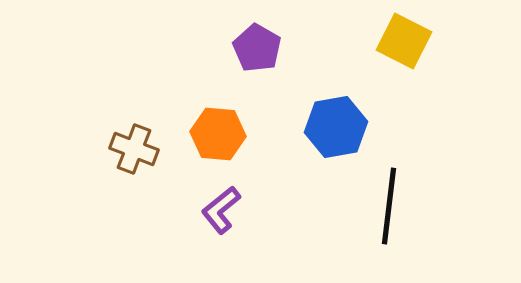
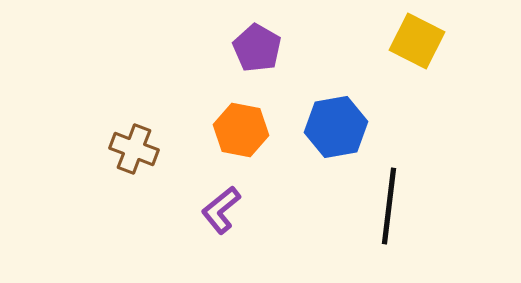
yellow square: moved 13 px right
orange hexagon: moved 23 px right, 4 px up; rotated 6 degrees clockwise
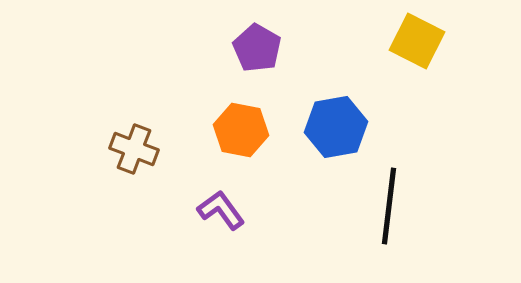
purple L-shape: rotated 93 degrees clockwise
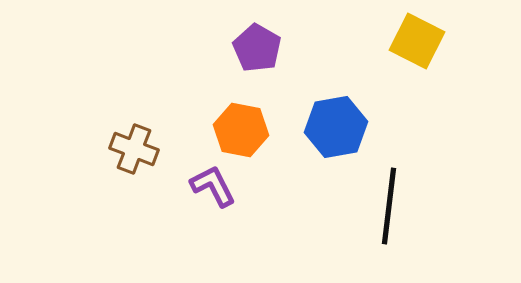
purple L-shape: moved 8 px left, 24 px up; rotated 9 degrees clockwise
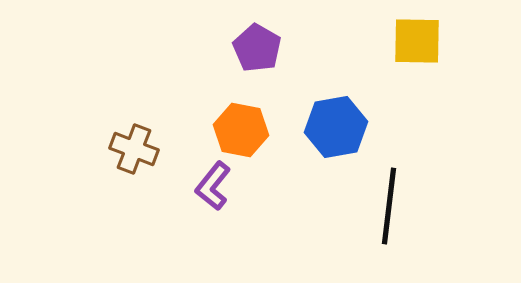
yellow square: rotated 26 degrees counterclockwise
purple L-shape: rotated 114 degrees counterclockwise
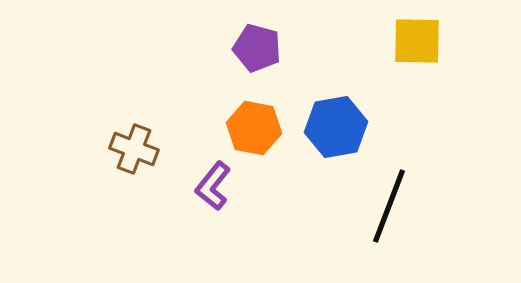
purple pentagon: rotated 15 degrees counterclockwise
orange hexagon: moved 13 px right, 2 px up
black line: rotated 14 degrees clockwise
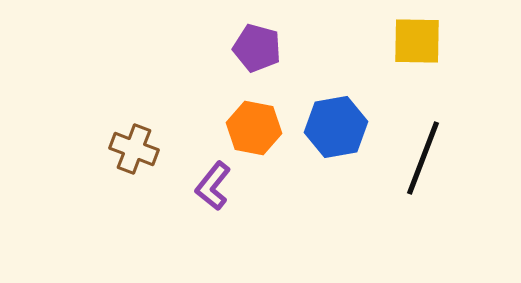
black line: moved 34 px right, 48 px up
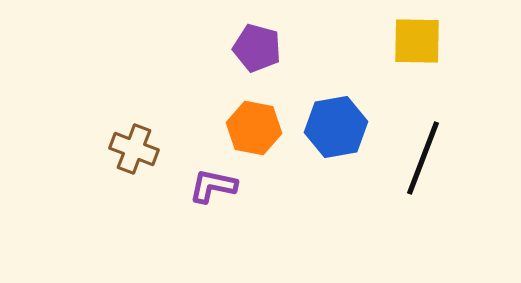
purple L-shape: rotated 63 degrees clockwise
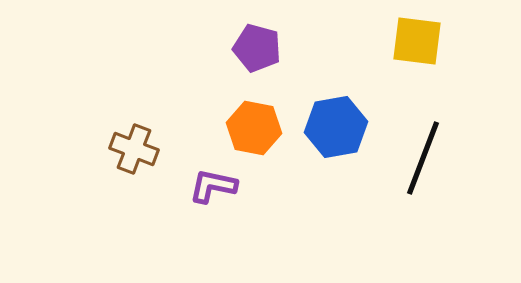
yellow square: rotated 6 degrees clockwise
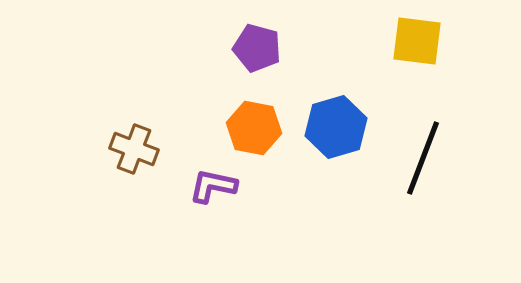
blue hexagon: rotated 6 degrees counterclockwise
